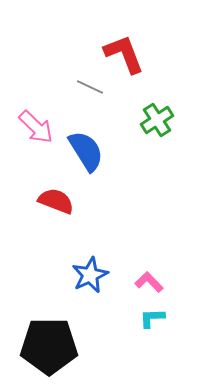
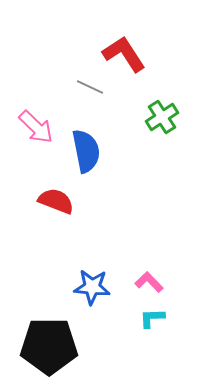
red L-shape: rotated 12 degrees counterclockwise
green cross: moved 5 px right, 3 px up
blue semicircle: rotated 21 degrees clockwise
blue star: moved 2 px right, 12 px down; rotated 30 degrees clockwise
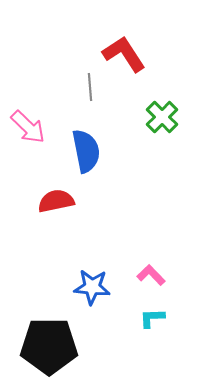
gray line: rotated 60 degrees clockwise
green cross: rotated 12 degrees counterclockwise
pink arrow: moved 8 px left
red semicircle: rotated 33 degrees counterclockwise
pink L-shape: moved 2 px right, 7 px up
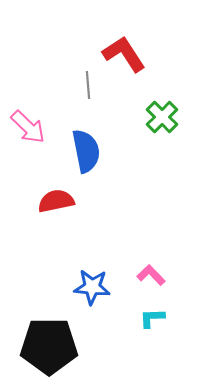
gray line: moved 2 px left, 2 px up
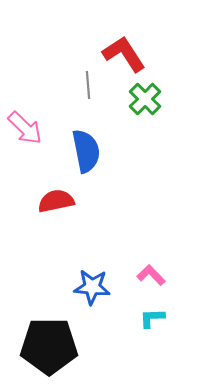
green cross: moved 17 px left, 18 px up
pink arrow: moved 3 px left, 1 px down
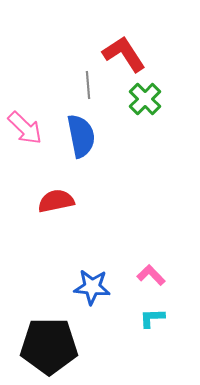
blue semicircle: moved 5 px left, 15 px up
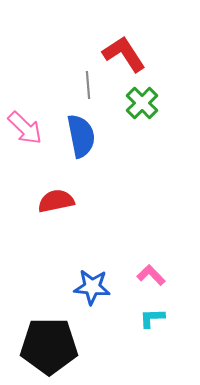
green cross: moved 3 px left, 4 px down
